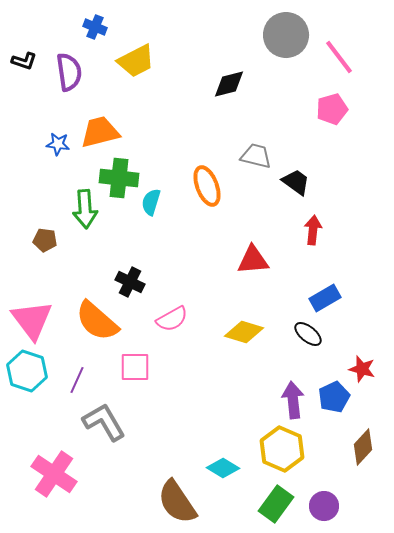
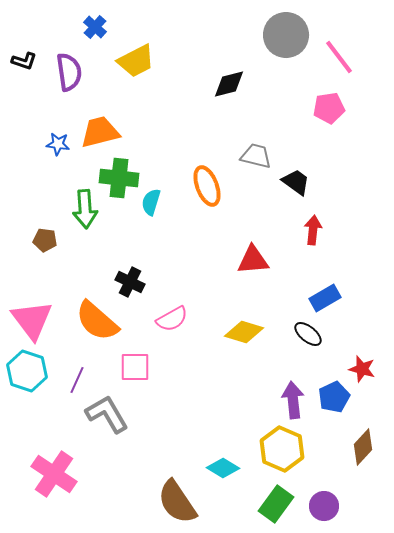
blue cross: rotated 20 degrees clockwise
pink pentagon: moved 3 px left, 1 px up; rotated 8 degrees clockwise
gray L-shape: moved 3 px right, 8 px up
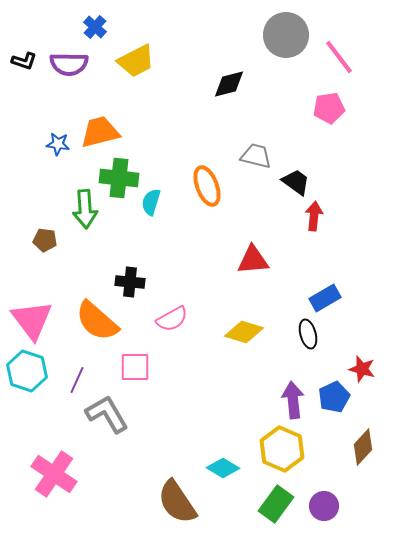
purple semicircle: moved 8 px up; rotated 99 degrees clockwise
red arrow: moved 1 px right, 14 px up
black cross: rotated 20 degrees counterclockwise
black ellipse: rotated 36 degrees clockwise
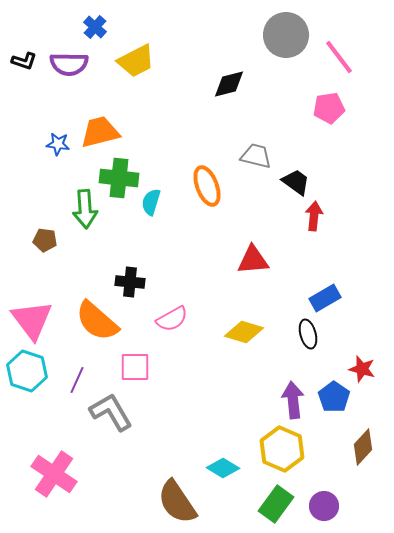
blue pentagon: rotated 12 degrees counterclockwise
gray L-shape: moved 4 px right, 2 px up
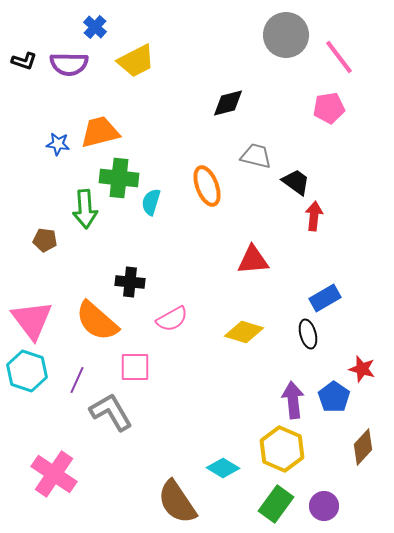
black diamond: moved 1 px left, 19 px down
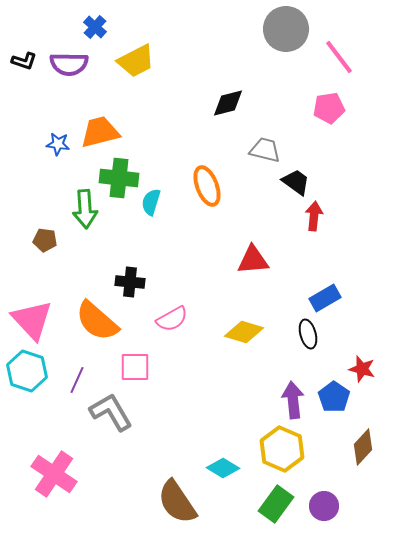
gray circle: moved 6 px up
gray trapezoid: moved 9 px right, 6 px up
pink triangle: rotated 6 degrees counterclockwise
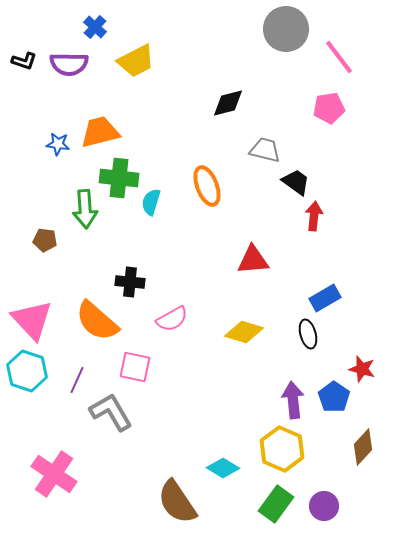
pink square: rotated 12 degrees clockwise
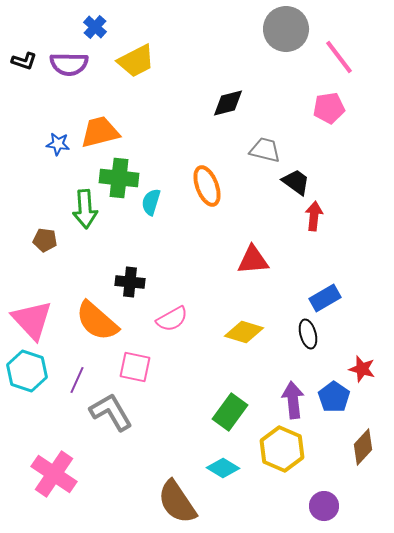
green rectangle: moved 46 px left, 92 px up
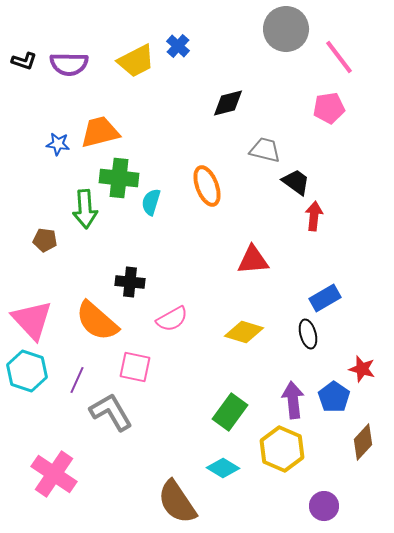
blue cross: moved 83 px right, 19 px down
brown diamond: moved 5 px up
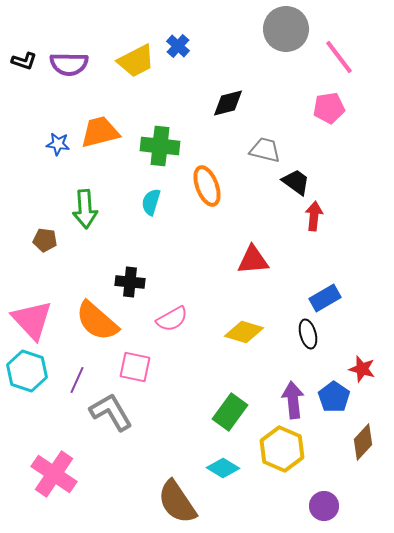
green cross: moved 41 px right, 32 px up
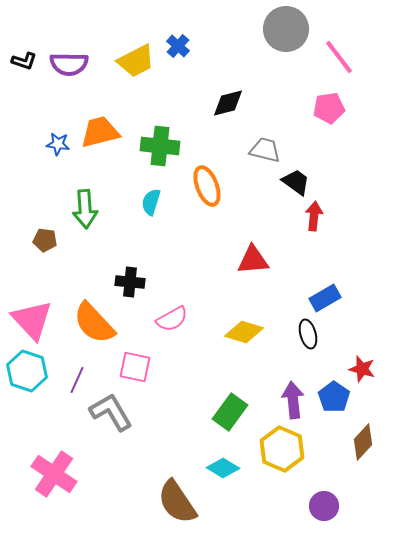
orange semicircle: moved 3 px left, 2 px down; rotated 6 degrees clockwise
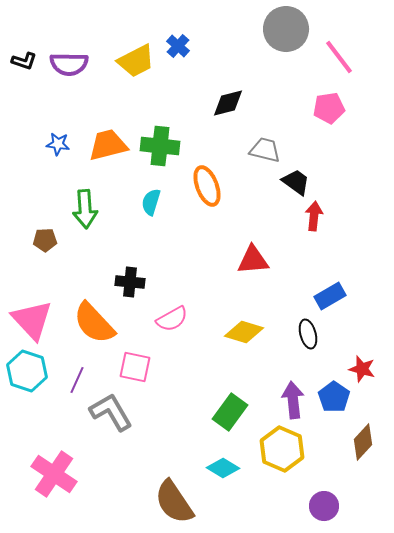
orange trapezoid: moved 8 px right, 13 px down
brown pentagon: rotated 10 degrees counterclockwise
blue rectangle: moved 5 px right, 2 px up
brown semicircle: moved 3 px left
